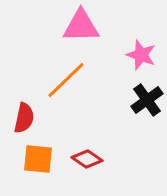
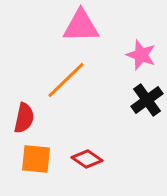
orange square: moved 2 px left
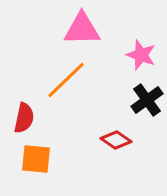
pink triangle: moved 1 px right, 3 px down
red diamond: moved 29 px right, 19 px up
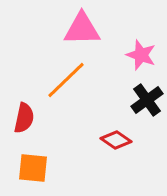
orange square: moved 3 px left, 9 px down
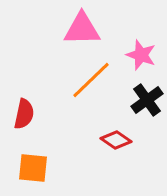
orange line: moved 25 px right
red semicircle: moved 4 px up
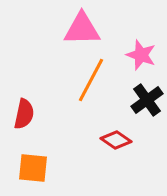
orange line: rotated 18 degrees counterclockwise
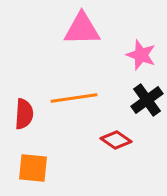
orange line: moved 17 px left, 18 px down; rotated 54 degrees clockwise
red semicircle: rotated 8 degrees counterclockwise
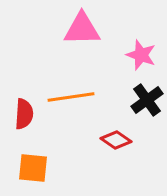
orange line: moved 3 px left, 1 px up
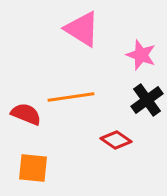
pink triangle: rotated 33 degrees clockwise
red semicircle: moved 2 px right; rotated 72 degrees counterclockwise
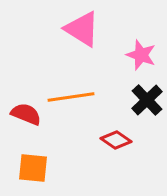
black cross: rotated 8 degrees counterclockwise
